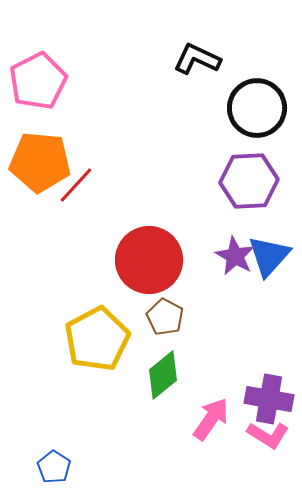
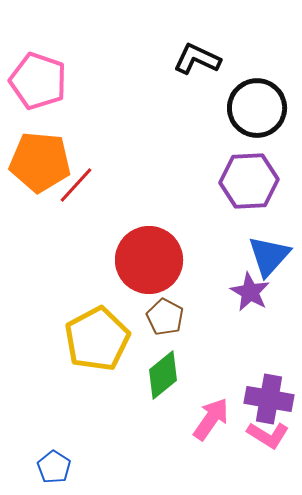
pink pentagon: rotated 26 degrees counterclockwise
purple star: moved 15 px right, 36 px down
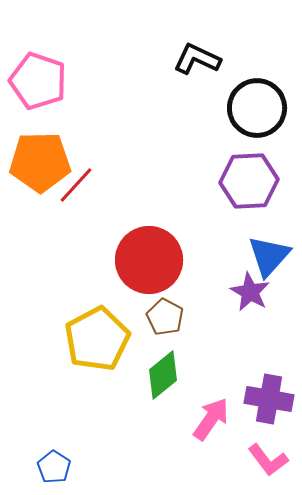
orange pentagon: rotated 6 degrees counterclockwise
pink L-shape: moved 25 px down; rotated 21 degrees clockwise
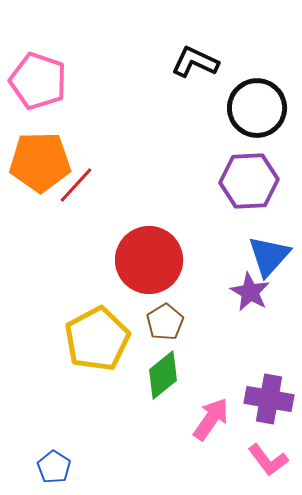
black L-shape: moved 2 px left, 3 px down
brown pentagon: moved 5 px down; rotated 12 degrees clockwise
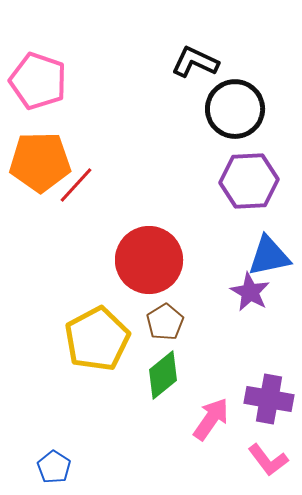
black circle: moved 22 px left, 1 px down
blue triangle: rotated 36 degrees clockwise
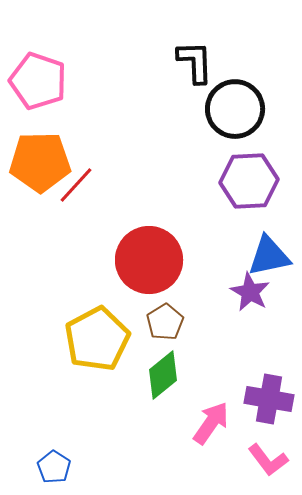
black L-shape: rotated 63 degrees clockwise
pink arrow: moved 4 px down
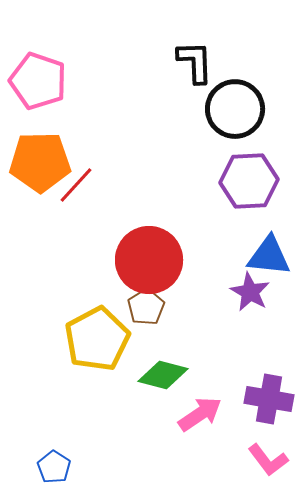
blue triangle: rotated 18 degrees clockwise
brown pentagon: moved 19 px left, 15 px up
green diamond: rotated 54 degrees clockwise
pink arrow: moved 11 px left, 9 px up; rotated 21 degrees clockwise
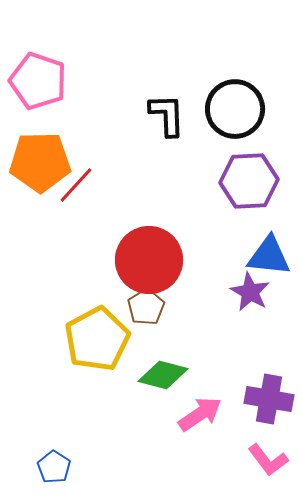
black L-shape: moved 28 px left, 53 px down
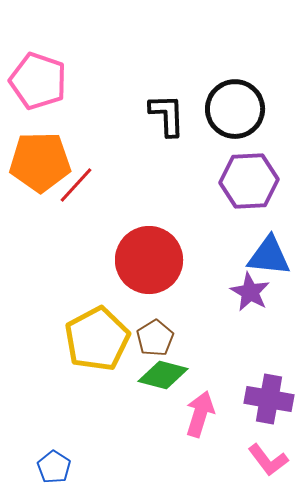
brown pentagon: moved 9 px right, 31 px down
pink arrow: rotated 39 degrees counterclockwise
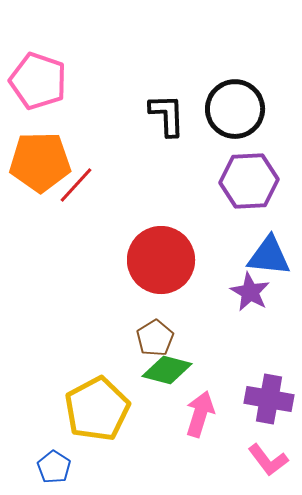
red circle: moved 12 px right
yellow pentagon: moved 70 px down
green diamond: moved 4 px right, 5 px up
